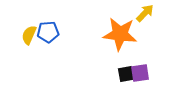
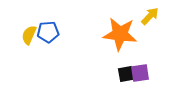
yellow arrow: moved 5 px right, 3 px down
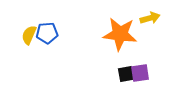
yellow arrow: moved 2 px down; rotated 30 degrees clockwise
blue pentagon: moved 1 px left, 1 px down
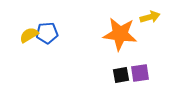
yellow arrow: moved 1 px up
yellow semicircle: rotated 36 degrees clockwise
black square: moved 5 px left, 1 px down
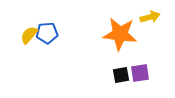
yellow semicircle: rotated 18 degrees counterclockwise
